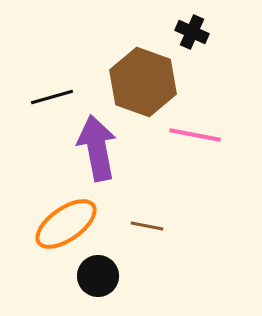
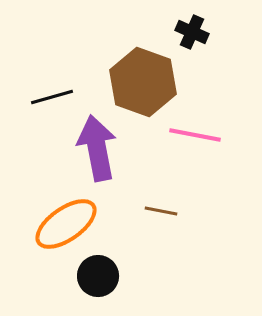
brown line: moved 14 px right, 15 px up
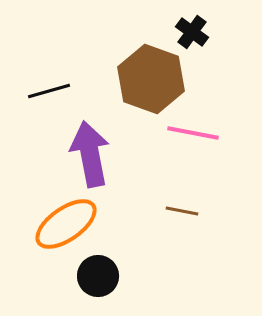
black cross: rotated 12 degrees clockwise
brown hexagon: moved 8 px right, 3 px up
black line: moved 3 px left, 6 px up
pink line: moved 2 px left, 2 px up
purple arrow: moved 7 px left, 6 px down
brown line: moved 21 px right
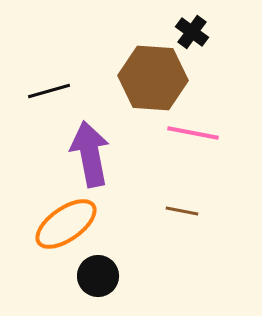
brown hexagon: moved 2 px right, 1 px up; rotated 16 degrees counterclockwise
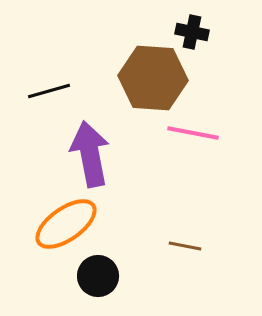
black cross: rotated 24 degrees counterclockwise
brown line: moved 3 px right, 35 px down
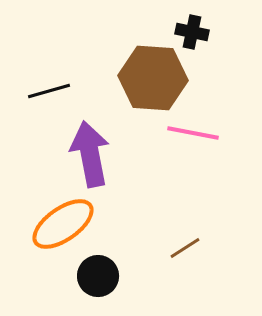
orange ellipse: moved 3 px left
brown line: moved 2 px down; rotated 44 degrees counterclockwise
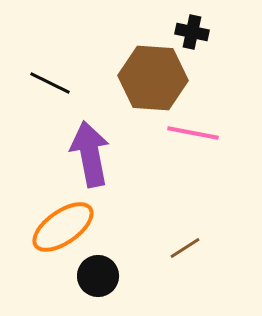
black line: moved 1 px right, 8 px up; rotated 42 degrees clockwise
orange ellipse: moved 3 px down
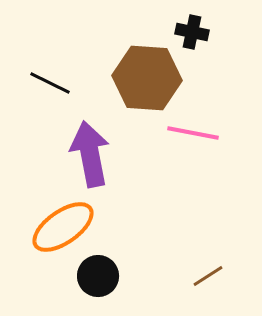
brown hexagon: moved 6 px left
brown line: moved 23 px right, 28 px down
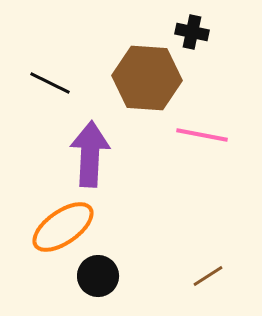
pink line: moved 9 px right, 2 px down
purple arrow: rotated 14 degrees clockwise
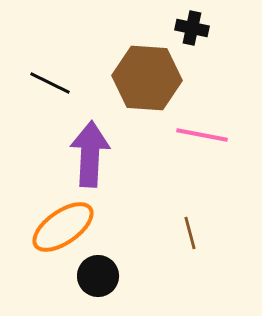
black cross: moved 4 px up
brown line: moved 18 px left, 43 px up; rotated 72 degrees counterclockwise
